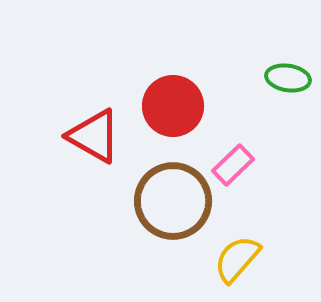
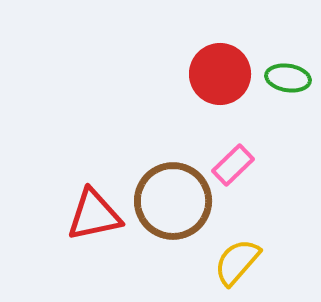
red circle: moved 47 px right, 32 px up
red triangle: moved 79 px down; rotated 42 degrees counterclockwise
yellow semicircle: moved 3 px down
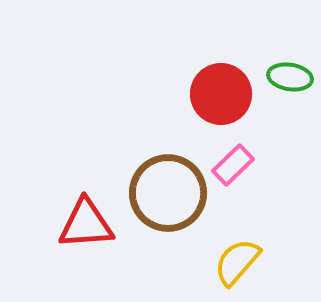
red circle: moved 1 px right, 20 px down
green ellipse: moved 2 px right, 1 px up
brown circle: moved 5 px left, 8 px up
red triangle: moved 8 px left, 9 px down; rotated 8 degrees clockwise
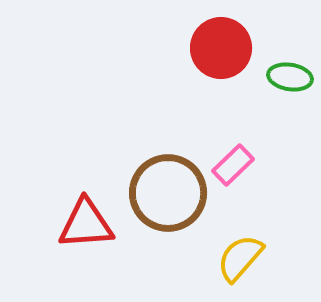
red circle: moved 46 px up
yellow semicircle: moved 3 px right, 4 px up
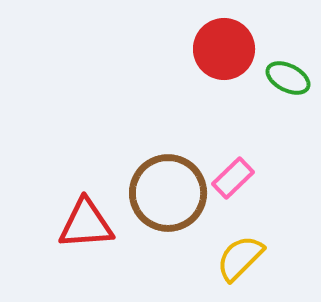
red circle: moved 3 px right, 1 px down
green ellipse: moved 2 px left, 1 px down; rotated 18 degrees clockwise
pink rectangle: moved 13 px down
yellow semicircle: rotated 4 degrees clockwise
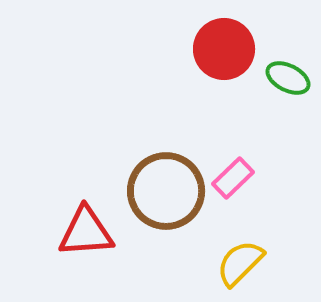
brown circle: moved 2 px left, 2 px up
red triangle: moved 8 px down
yellow semicircle: moved 5 px down
